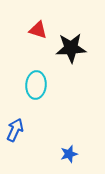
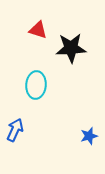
blue star: moved 20 px right, 18 px up
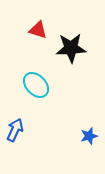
cyan ellipse: rotated 48 degrees counterclockwise
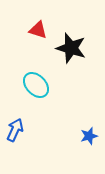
black star: rotated 20 degrees clockwise
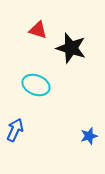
cyan ellipse: rotated 24 degrees counterclockwise
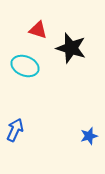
cyan ellipse: moved 11 px left, 19 px up
